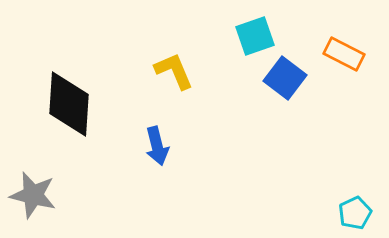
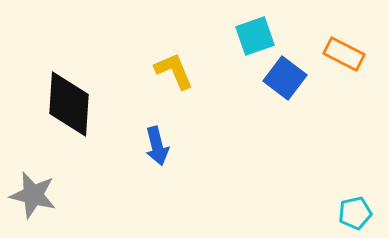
cyan pentagon: rotated 12 degrees clockwise
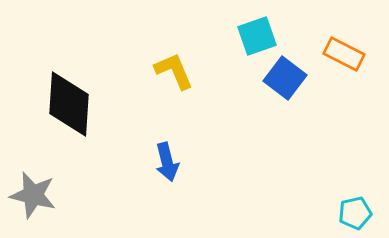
cyan square: moved 2 px right
blue arrow: moved 10 px right, 16 px down
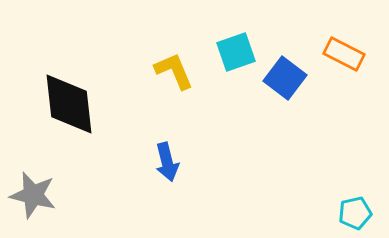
cyan square: moved 21 px left, 16 px down
black diamond: rotated 10 degrees counterclockwise
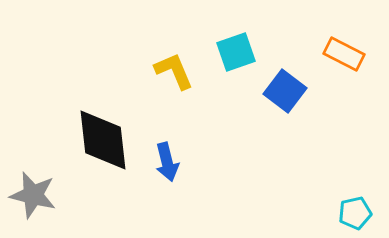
blue square: moved 13 px down
black diamond: moved 34 px right, 36 px down
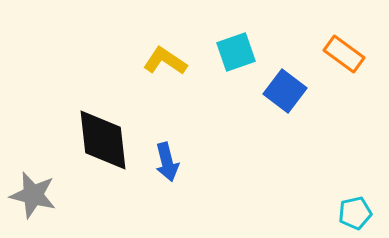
orange rectangle: rotated 9 degrees clockwise
yellow L-shape: moved 9 px left, 10 px up; rotated 33 degrees counterclockwise
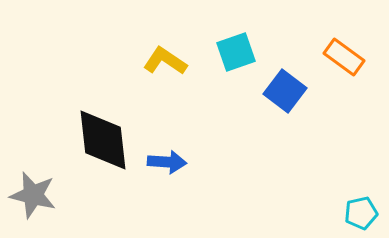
orange rectangle: moved 3 px down
blue arrow: rotated 72 degrees counterclockwise
cyan pentagon: moved 6 px right
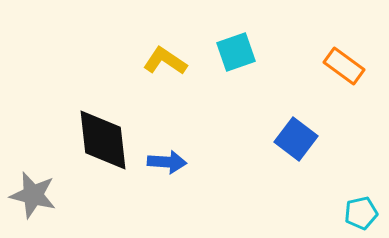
orange rectangle: moved 9 px down
blue square: moved 11 px right, 48 px down
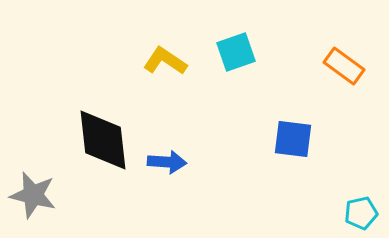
blue square: moved 3 px left; rotated 30 degrees counterclockwise
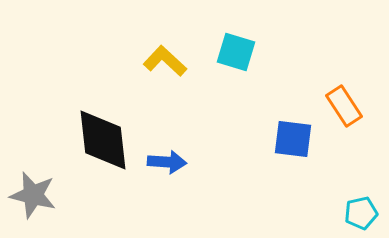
cyan square: rotated 36 degrees clockwise
yellow L-shape: rotated 9 degrees clockwise
orange rectangle: moved 40 px down; rotated 21 degrees clockwise
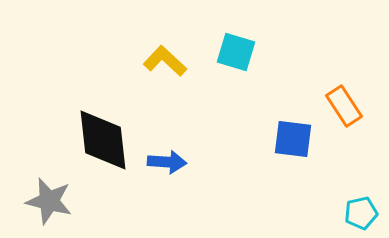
gray star: moved 16 px right, 6 px down
